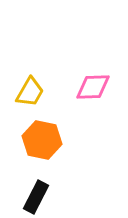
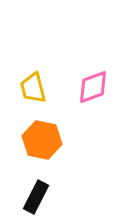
pink diamond: rotated 18 degrees counterclockwise
yellow trapezoid: moved 3 px right, 4 px up; rotated 136 degrees clockwise
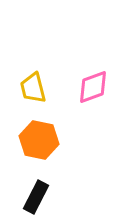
orange hexagon: moved 3 px left
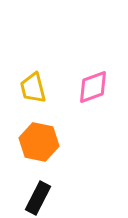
orange hexagon: moved 2 px down
black rectangle: moved 2 px right, 1 px down
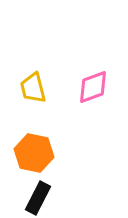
orange hexagon: moved 5 px left, 11 px down
